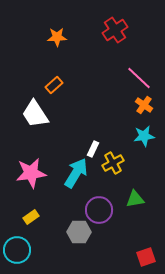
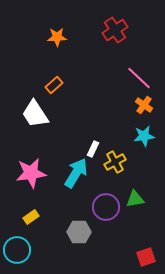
yellow cross: moved 2 px right, 1 px up
purple circle: moved 7 px right, 3 px up
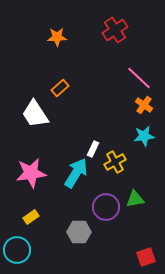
orange rectangle: moved 6 px right, 3 px down
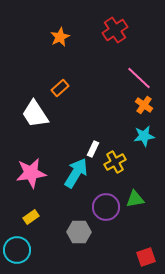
orange star: moved 3 px right; rotated 24 degrees counterclockwise
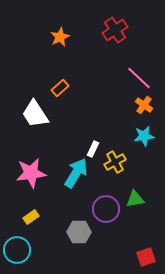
purple circle: moved 2 px down
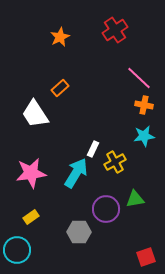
orange cross: rotated 24 degrees counterclockwise
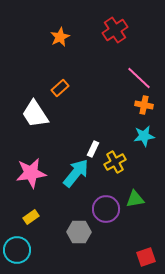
cyan arrow: rotated 8 degrees clockwise
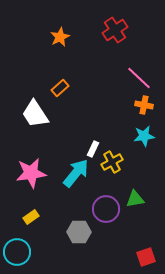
yellow cross: moved 3 px left
cyan circle: moved 2 px down
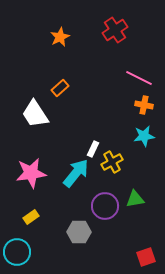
pink line: rotated 16 degrees counterclockwise
purple circle: moved 1 px left, 3 px up
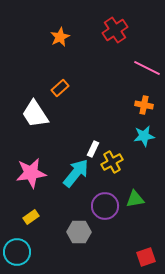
pink line: moved 8 px right, 10 px up
